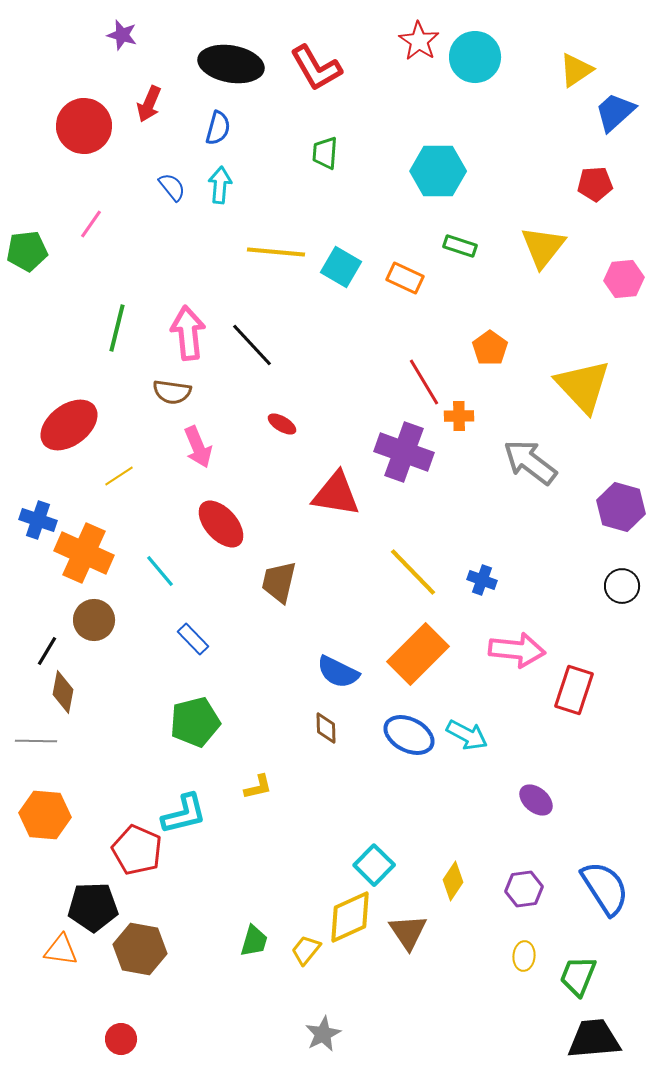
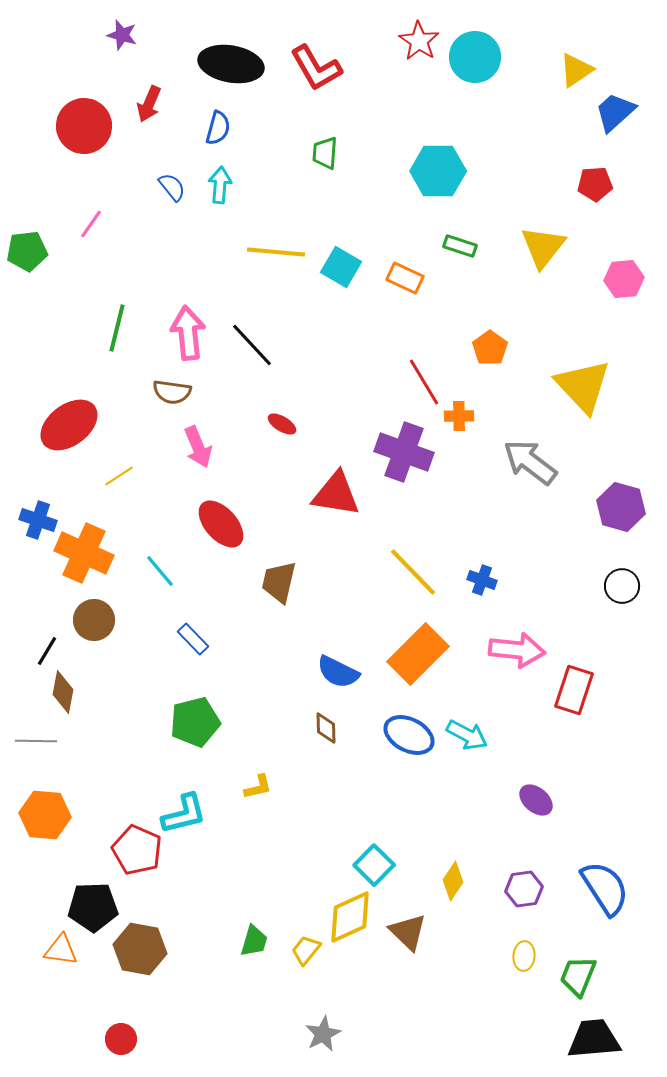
brown triangle at (408, 932): rotated 12 degrees counterclockwise
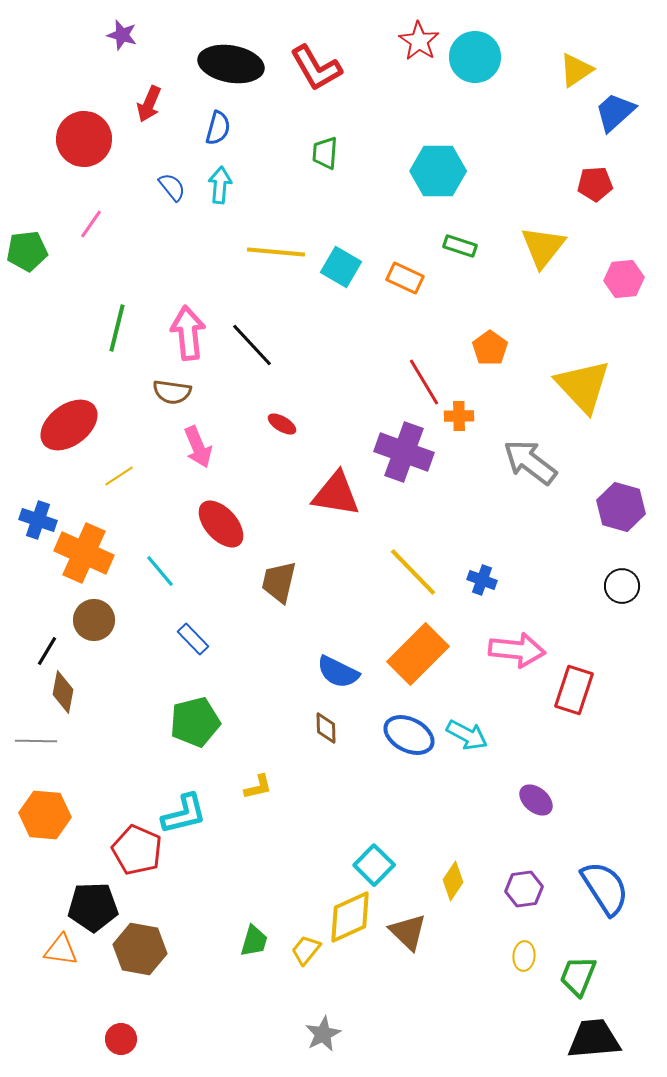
red circle at (84, 126): moved 13 px down
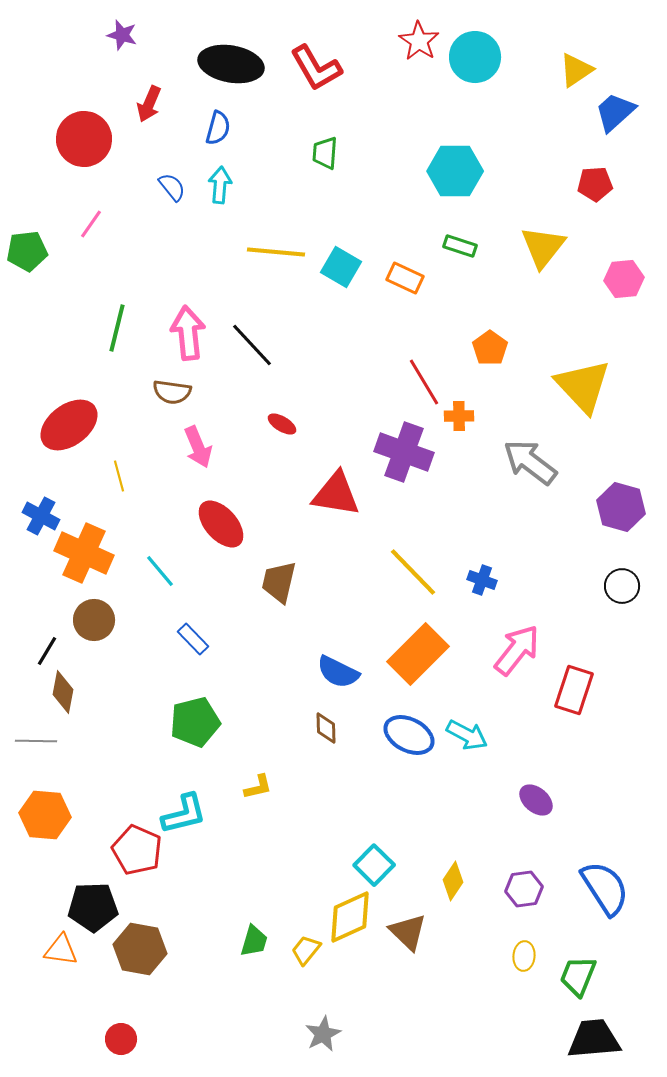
cyan hexagon at (438, 171): moved 17 px right
yellow line at (119, 476): rotated 72 degrees counterclockwise
blue cross at (38, 520): moved 3 px right, 4 px up; rotated 9 degrees clockwise
pink arrow at (517, 650): rotated 58 degrees counterclockwise
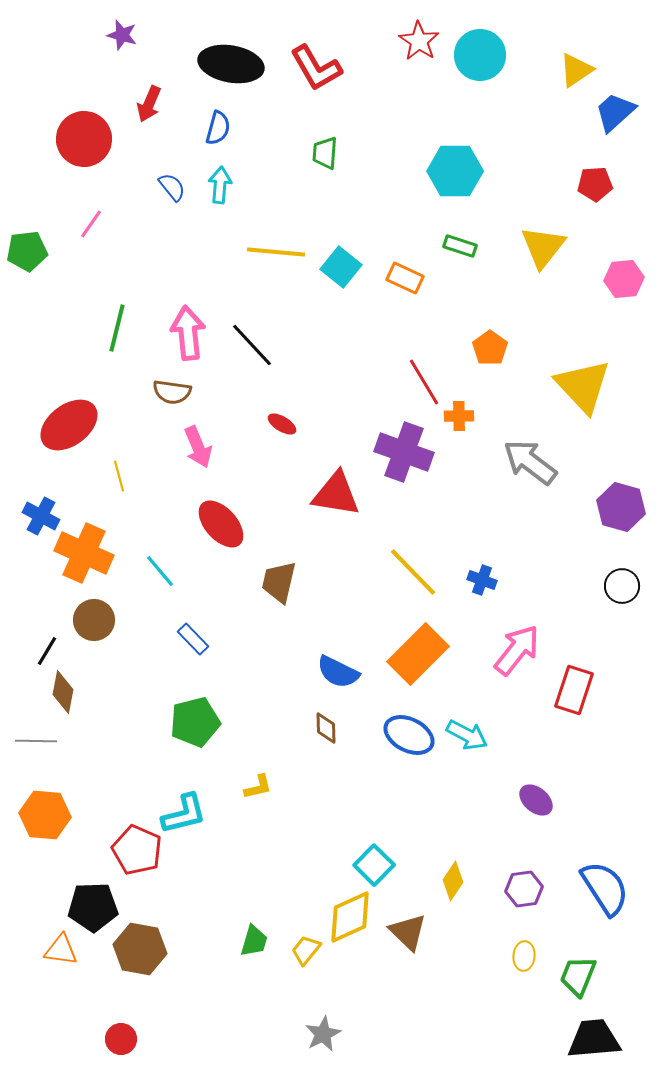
cyan circle at (475, 57): moved 5 px right, 2 px up
cyan square at (341, 267): rotated 9 degrees clockwise
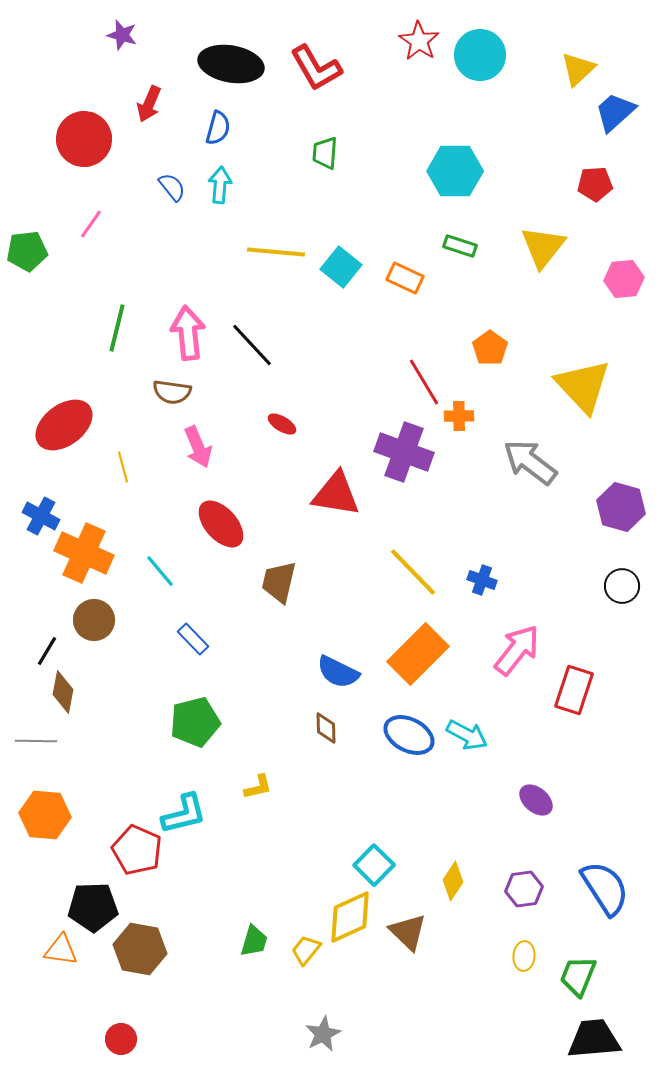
yellow triangle at (576, 70): moved 2 px right, 1 px up; rotated 9 degrees counterclockwise
red ellipse at (69, 425): moved 5 px left
yellow line at (119, 476): moved 4 px right, 9 px up
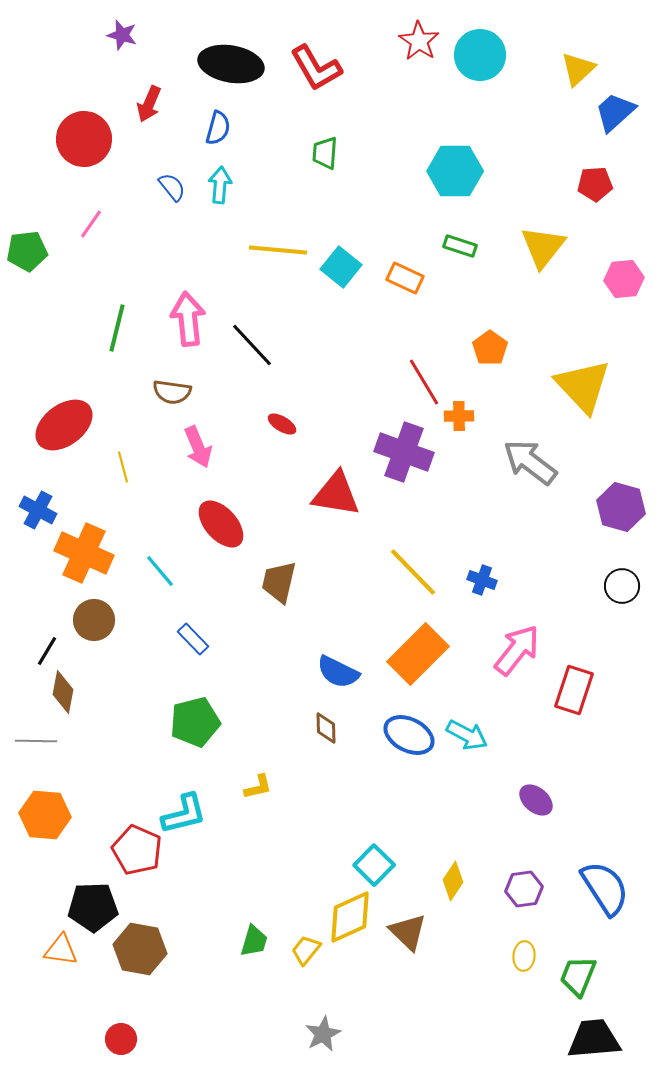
yellow line at (276, 252): moved 2 px right, 2 px up
pink arrow at (188, 333): moved 14 px up
blue cross at (41, 516): moved 3 px left, 6 px up
